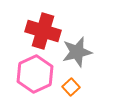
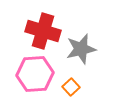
gray star: moved 4 px right, 3 px up
pink hexagon: rotated 21 degrees clockwise
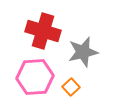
gray star: moved 2 px right, 3 px down
pink hexagon: moved 3 px down
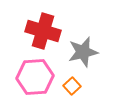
orange square: moved 1 px right, 1 px up
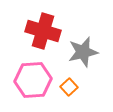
pink hexagon: moved 2 px left, 3 px down
orange square: moved 3 px left, 1 px down
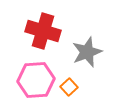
gray star: moved 4 px right; rotated 8 degrees counterclockwise
pink hexagon: moved 3 px right
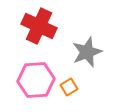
red cross: moved 4 px left, 5 px up; rotated 8 degrees clockwise
orange square: rotated 12 degrees clockwise
